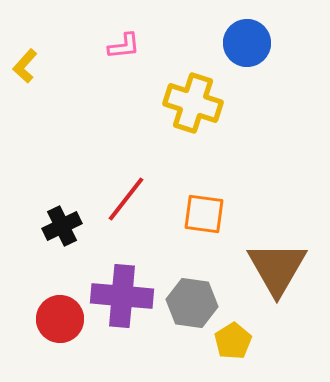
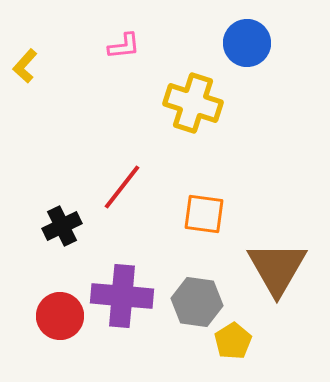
red line: moved 4 px left, 12 px up
gray hexagon: moved 5 px right, 1 px up
red circle: moved 3 px up
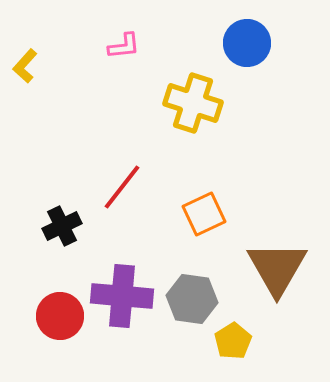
orange square: rotated 33 degrees counterclockwise
gray hexagon: moved 5 px left, 3 px up
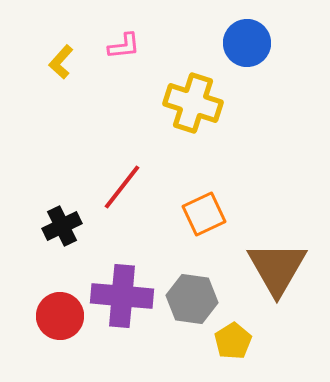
yellow L-shape: moved 36 px right, 4 px up
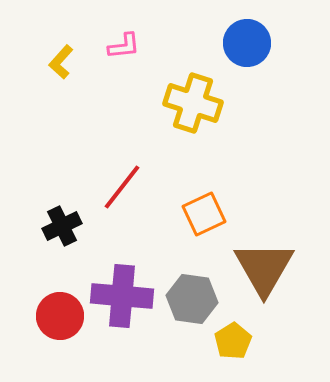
brown triangle: moved 13 px left
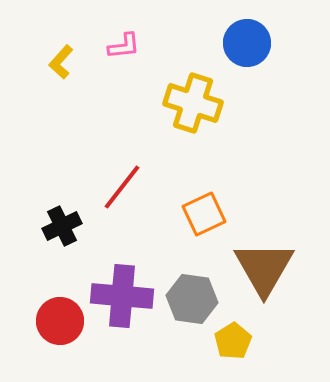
red circle: moved 5 px down
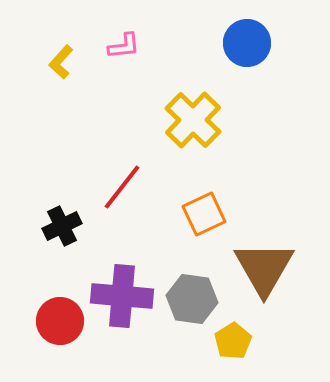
yellow cross: moved 17 px down; rotated 26 degrees clockwise
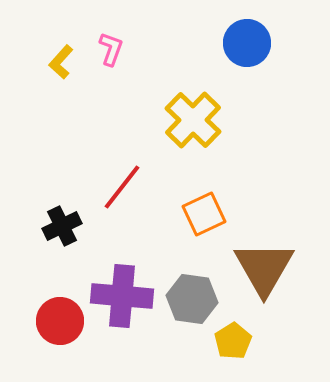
pink L-shape: moved 13 px left, 3 px down; rotated 64 degrees counterclockwise
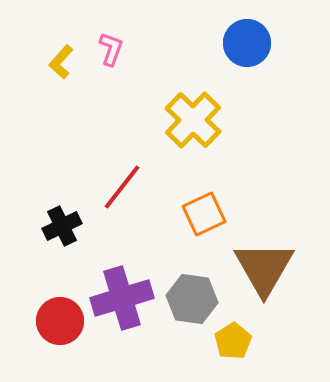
purple cross: moved 2 px down; rotated 22 degrees counterclockwise
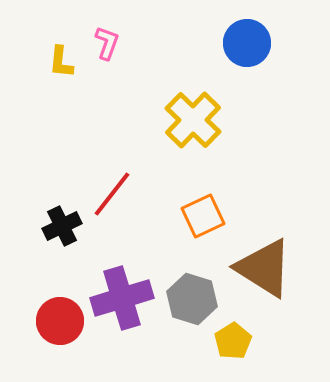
pink L-shape: moved 4 px left, 6 px up
yellow L-shape: rotated 36 degrees counterclockwise
red line: moved 10 px left, 7 px down
orange square: moved 1 px left, 2 px down
brown triangle: rotated 28 degrees counterclockwise
gray hexagon: rotated 9 degrees clockwise
